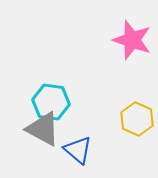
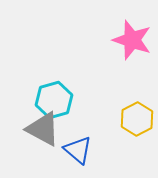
cyan hexagon: moved 3 px right, 2 px up; rotated 24 degrees counterclockwise
yellow hexagon: rotated 8 degrees clockwise
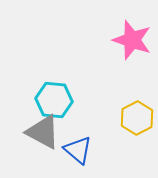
cyan hexagon: rotated 21 degrees clockwise
yellow hexagon: moved 1 px up
gray triangle: moved 3 px down
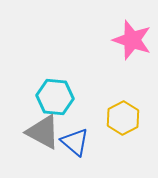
cyan hexagon: moved 1 px right, 3 px up
yellow hexagon: moved 14 px left
blue triangle: moved 3 px left, 8 px up
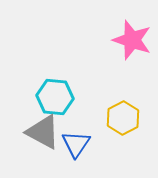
blue triangle: moved 1 px right, 2 px down; rotated 24 degrees clockwise
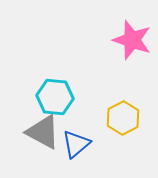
blue triangle: rotated 16 degrees clockwise
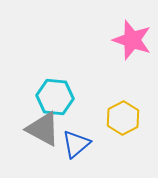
gray triangle: moved 3 px up
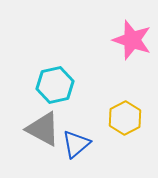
cyan hexagon: moved 12 px up; rotated 18 degrees counterclockwise
yellow hexagon: moved 2 px right
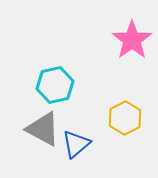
pink star: rotated 18 degrees clockwise
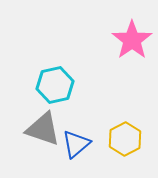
yellow hexagon: moved 21 px down
gray triangle: rotated 9 degrees counterclockwise
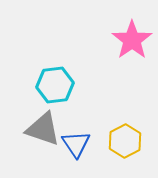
cyan hexagon: rotated 6 degrees clockwise
yellow hexagon: moved 2 px down
blue triangle: rotated 24 degrees counterclockwise
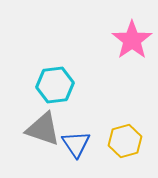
yellow hexagon: rotated 12 degrees clockwise
